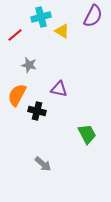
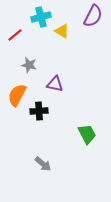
purple triangle: moved 4 px left, 5 px up
black cross: moved 2 px right; rotated 18 degrees counterclockwise
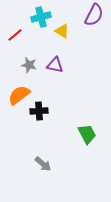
purple semicircle: moved 1 px right, 1 px up
purple triangle: moved 19 px up
orange semicircle: moved 2 px right; rotated 25 degrees clockwise
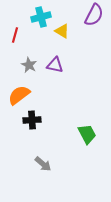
red line: rotated 35 degrees counterclockwise
gray star: rotated 14 degrees clockwise
black cross: moved 7 px left, 9 px down
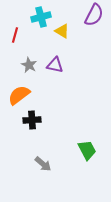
green trapezoid: moved 16 px down
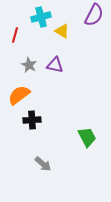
green trapezoid: moved 13 px up
